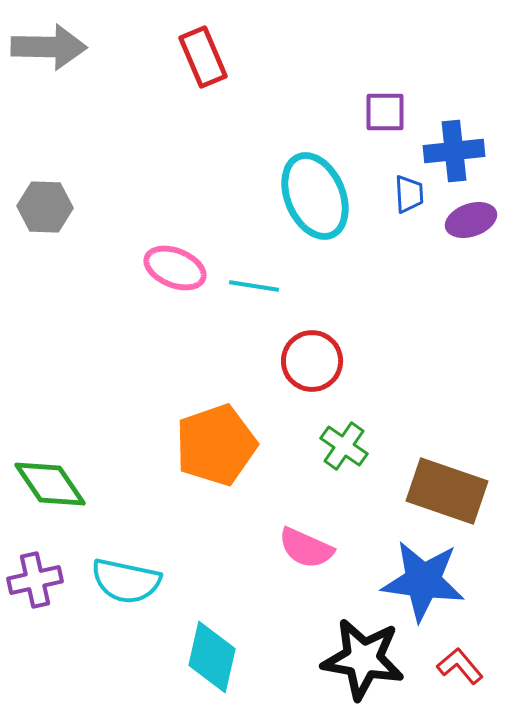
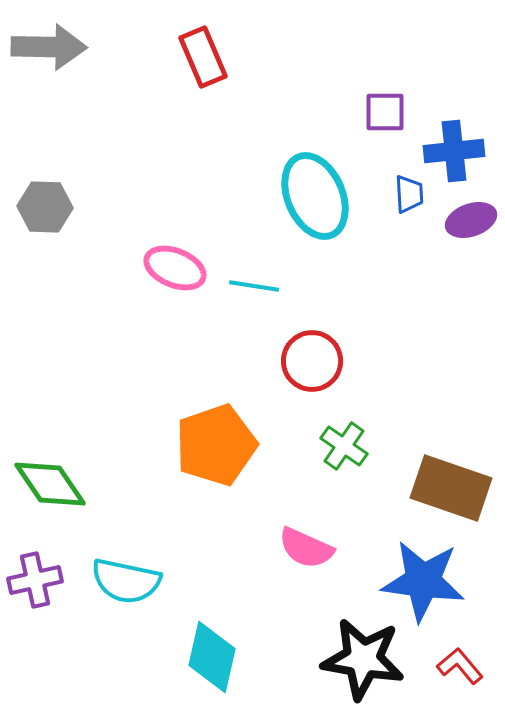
brown rectangle: moved 4 px right, 3 px up
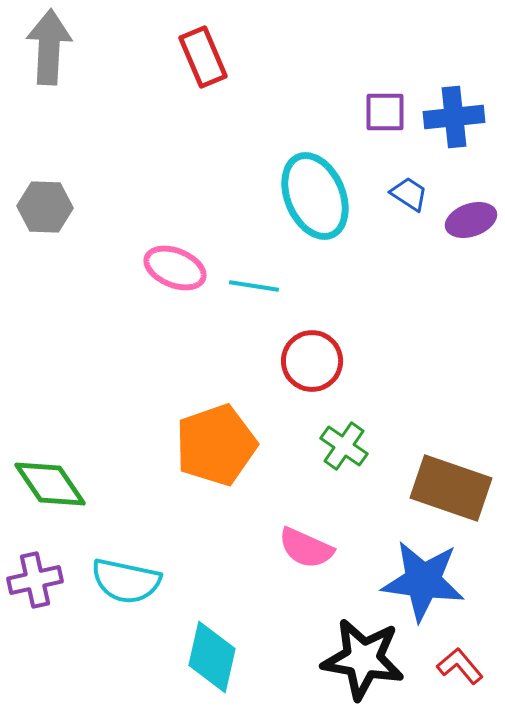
gray arrow: rotated 88 degrees counterclockwise
blue cross: moved 34 px up
blue trapezoid: rotated 54 degrees counterclockwise
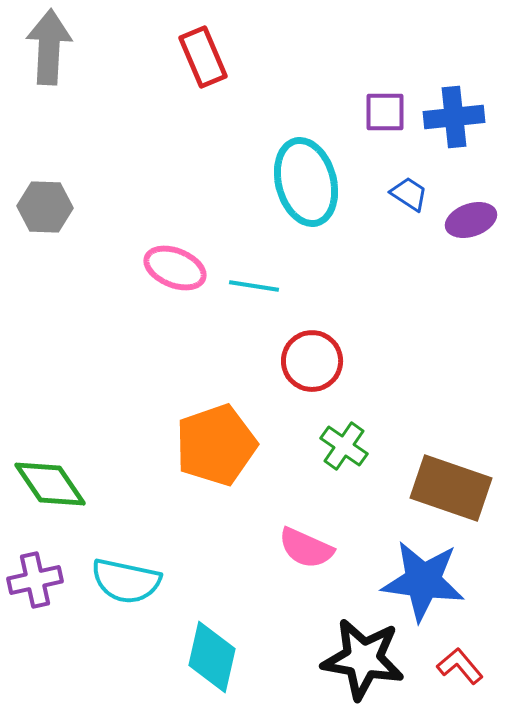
cyan ellipse: moved 9 px left, 14 px up; rotated 8 degrees clockwise
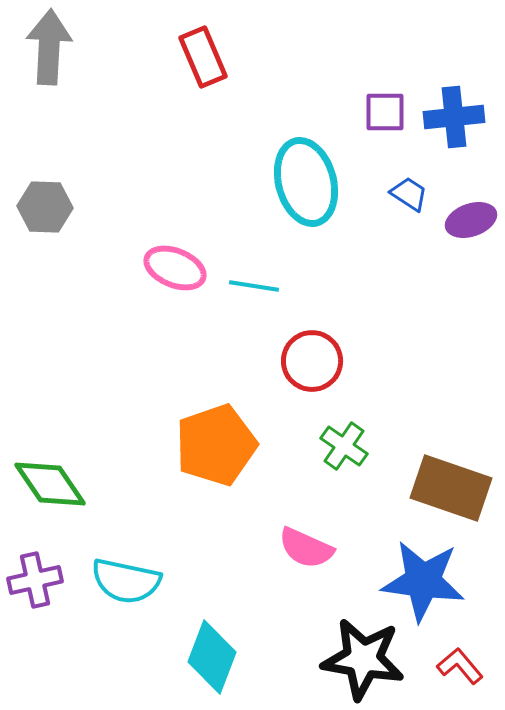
cyan diamond: rotated 8 degrees clockwise
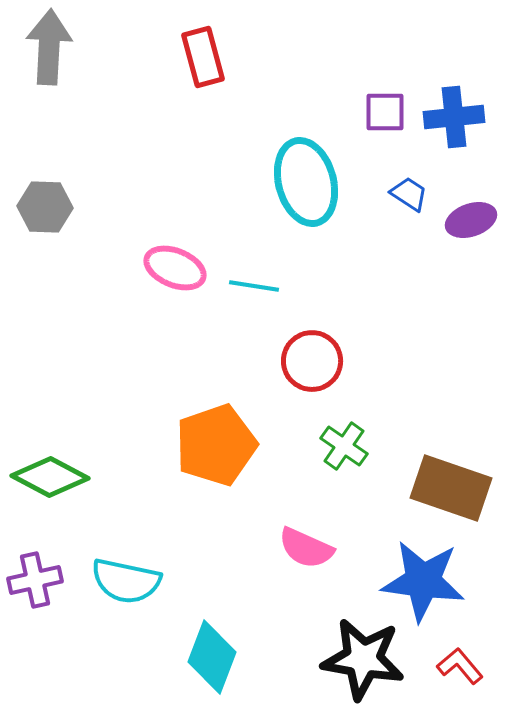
red rectangle: rotated 8 degrees clockwise
green diamond: moved 7 px up; rotated 28 degrees counterclockwise
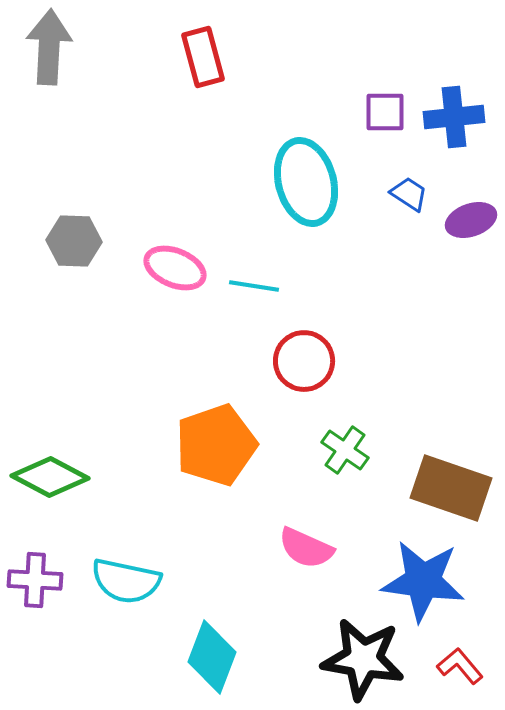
gray hexagon: moved 29 px right, 34 px down
red circle: moved 8 px left
green cross: moved 1 px right, 4 px down
purple cross: rotated 16 degrees clockwise
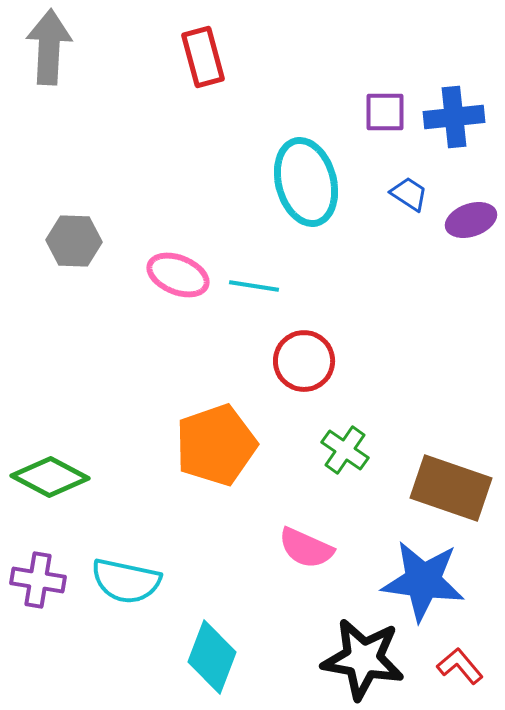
pink ellipse: moved 3 px right, 7 px down
purple cross: moved 3 px right; rotated 6 degrees clockwise
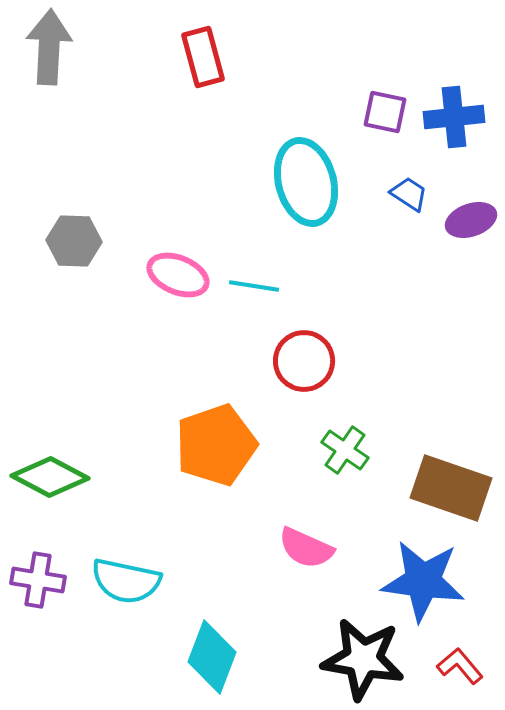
purple square: rotated 12 degrees clockwise
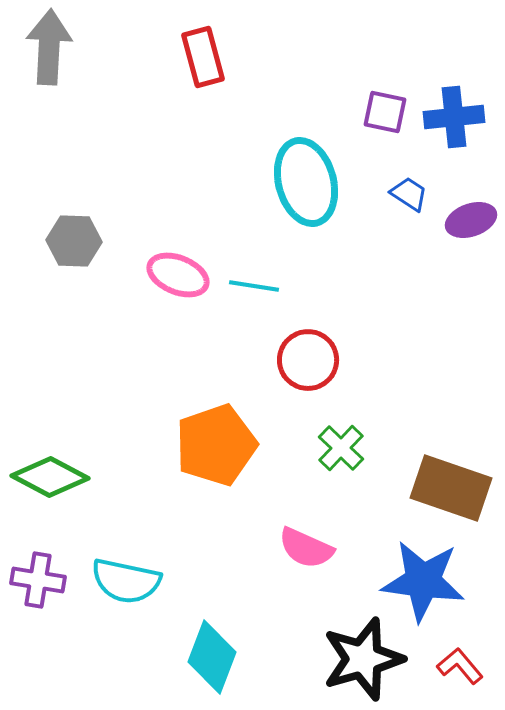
red circle: moved 4 px right, 1 px up
green cross: moved 4 px left, 2 px up; rotated 9 degrees clockwise
black star: rotated 26 degrees counterclockwise
